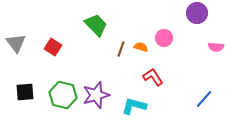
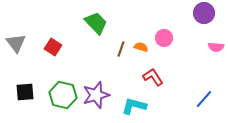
purple circle: moved 7 px right
green trapezoid: moved 2 px up
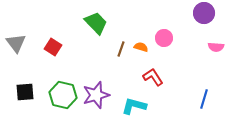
blue line: rotated 24 degrees counterclockwise
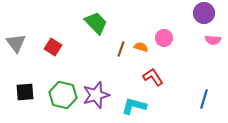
pink semicircle: moved 3 px left, 7 px up
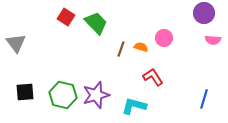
red square: moved 13 px right, 30 px up
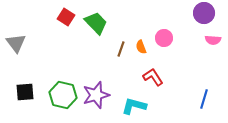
orange semicircle: rotated 128 degrees counterclockwise
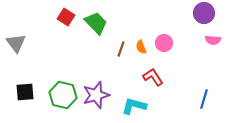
pink circle: moved 5 px down
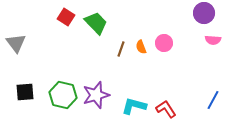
red L-shape: moved 13 px right, 32 px down
blue line: moved 9 px right, 1 px down; rotated 12 degrees clockwise
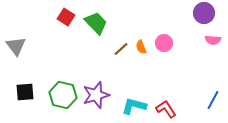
gray triangle: moved 3 px down
brown line: rotated 28 degrees clockwise
